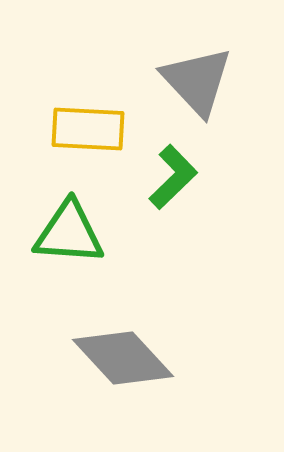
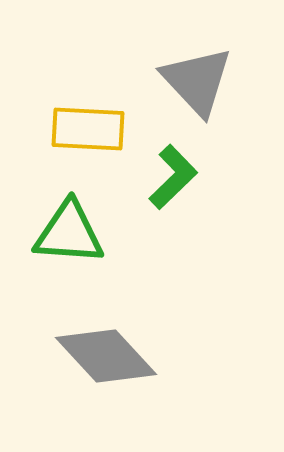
gray diamond: moved 17 px left, 2 px up
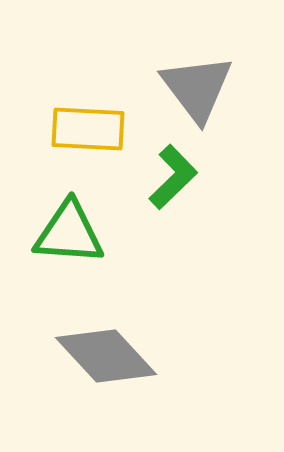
gray triangle: moved 7 px down; rotated 6 degrees clockwise
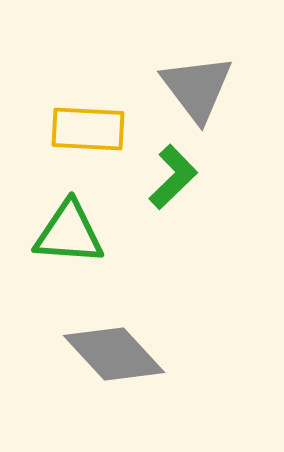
gray diamond: moved 8 px right, 2 px up
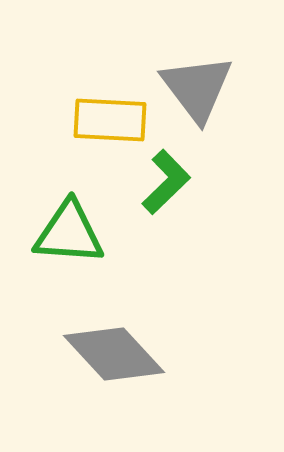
yellow rectangle: moved 22 px right, 9 px up
green L-shape: moved 7 px left, 5 px down
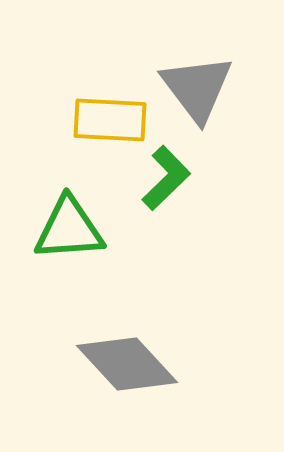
green L-shape: moved 4 px up
green triangle: moved 4 px up; rotated 8 degrees counterclockwise
gray diamond: moved 13 px right, 10 px down
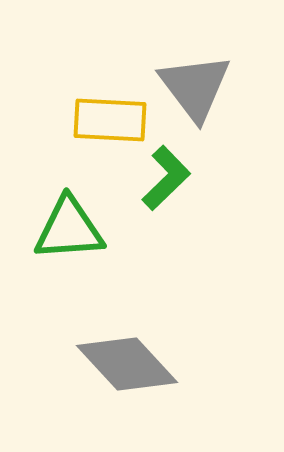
gray triangle: moved 2 px left, 1 px up
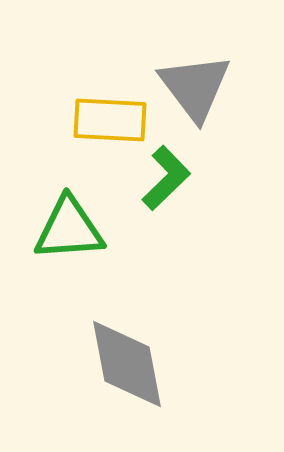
gray diamond: rotated 32 degrees clockwise
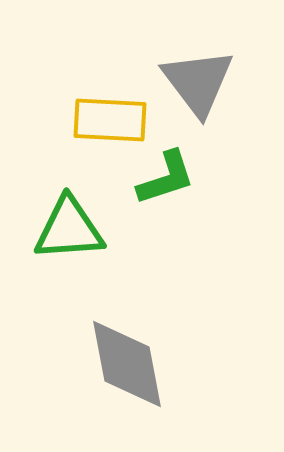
gray triangle: moved 3 px right, 5 px up
green L-shape: rotated 26 degrees clockwise
